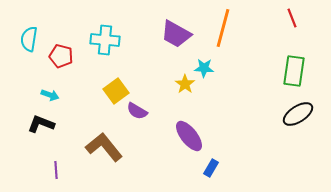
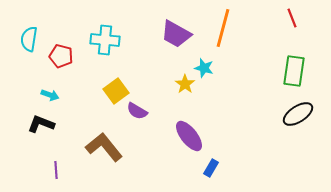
cyan star: rotated 12 degrees clockwise
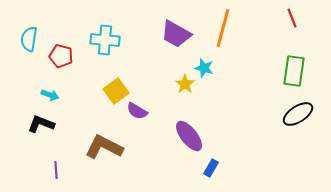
brown L-shape: rotated 24 degrees counterclockwise
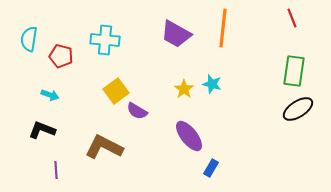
orange line: rotated 9 degrees counterclockwise
cyan star: moved 8 px right, 16 px down
yellow star: moved 1 px left, 5 px down
black ellipse: moved 5 px up
black L-shape: moved 1 px right, 6 px down
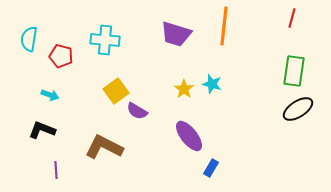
red line: rotated 36 degrees clockwise
orange line: moved 1 px right, 2 px up
purple trapezoid: rotated 12 degrees counterclockwise
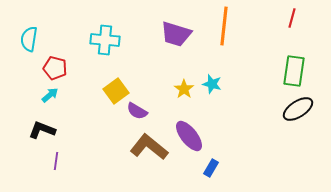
red pentagon: moved 6 px left, 12 px down
cyan arrow: rotated 60 degrees counterclockwise
brown L-shape: moved 45 px right; rotated 12 degrees clockwise
purple line: moved 9 px up; rotated 12 degrees clockwise
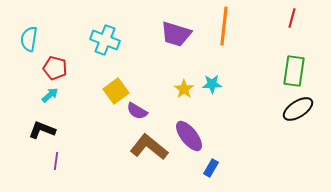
cyan cross: rotated 16 degrees clockwise
cyan star: rotated 18 degrees counterclockwise
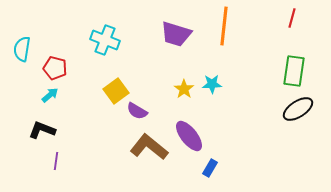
cyan semicircle: moved 7 px left, 10 px down
blue rectangle: moved 1 px left
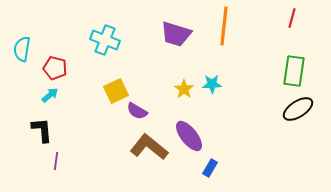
yellow square: rotated 10 degrees clockwise
black L-shape: rotated 64 degrees clockwise
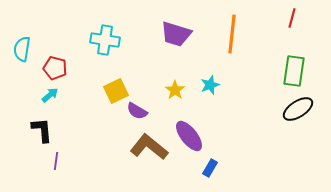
orange line: moved 8 px right, 8 px down
cyan cross: rotated 12 degrees counterclockwise
cyan star: moved 2 px left, 1 px down; rotated 18 degrees counterclockwise
yellow star: moved 9 px left, 1 px down
